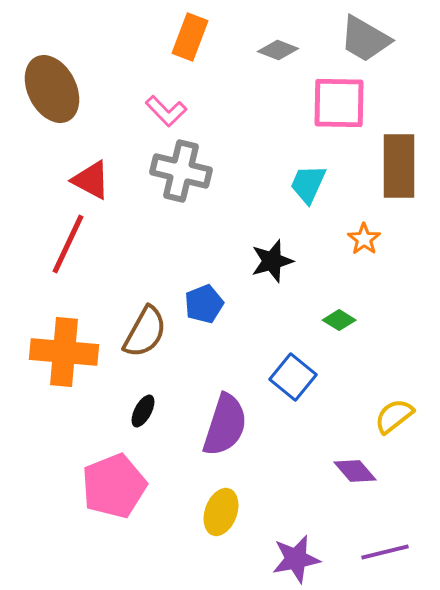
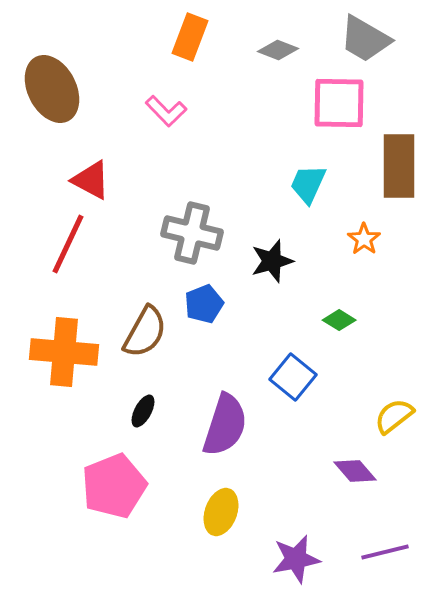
gray cross: moved 11 px right, 62 px down
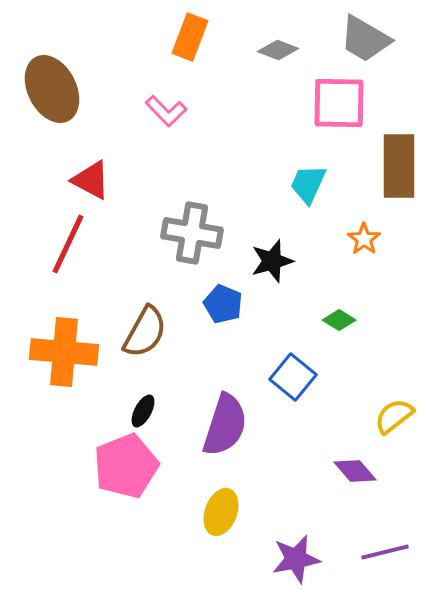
gray cross: rotated 4 degrees counterclockwise
blue pentagon: moved 19 px right; rotated 27 degrees counterclockwise
pink pentagon: moved 12 px right, 20 px up
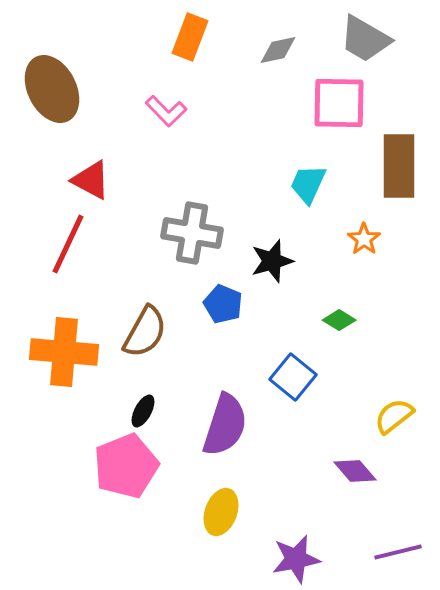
gray diamond: rotated 33 degrees counterclockwise
purple line: moved 13 px right
